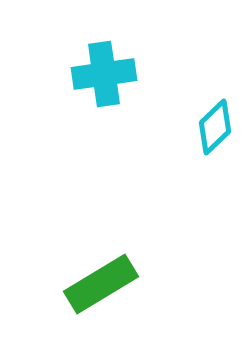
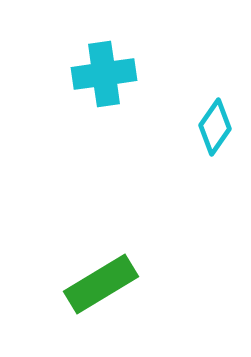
cyan diamond: rotated 12 degrees counterclockwise
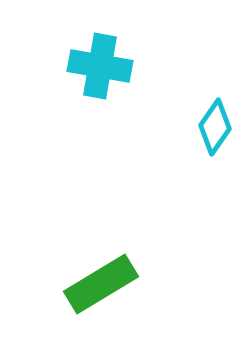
cyan cross: moved 4 px left, 8 px up; rotated 18 degrees clockwise
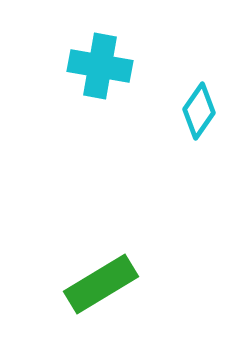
cyan diamond: moved 16 px left, 16 px up
